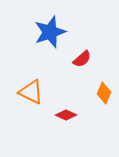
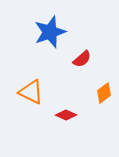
orange diamond: rotated 30 degrees clockwise
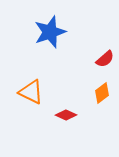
red semicircle: moved 23 px right
orange diamond: moved 2 px left
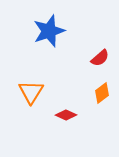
blue star: moved 1 px left, 1 px up
red semicircle: moved 5 px left, 1 px up
orange triangle: rotated 36 degrees clockwise
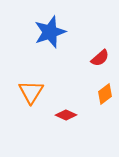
blue star: moved 1 px right, 1 px down
orange diamond: moved 3 px right, 1 px down
